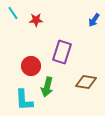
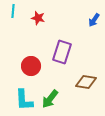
cyan line: moved 2 px up; rotated 40 degrees clockwise
red star: moved 2 px right, 2 px up; rotated 16 degrees clockwise
green arrow: moved 3 px right, 12 px down; rotated 24 degrees clockwise
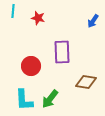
blue arrow: moved 1 px left, 1 px down
purple rectangle: rotated 20 degrees counterclockwise
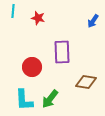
red circle: moved 1 px right, 1 px down
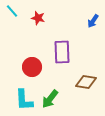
cyan line: moved 1 px left; rotated 48 degrees counterclockwise
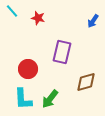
purple rectangle: rotated 15 degrees clockwise
red circle: moved 4 px left, 2 px down
brown diamond: rotated 25 degrees counterclockwise
cyan L-shape: moved 1 px left, 1 px up
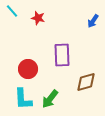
purple rectangle: moved 3 px down; rotated 15 degrees counterclockwise
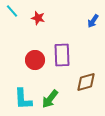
red circle: moved 7 px right, 9 px up
